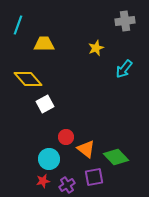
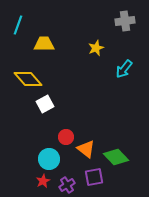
red star: rotated 16 degrees counterclockwise
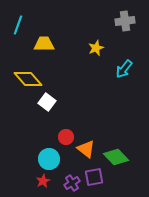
white square: moved 2 px right, 2 px up; rotated 24 degrees counterclockwise
purple cross: moved 5 px right, 2 px up
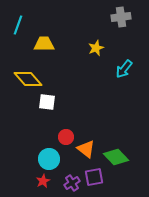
gray cross: moved 4 px left, 4 px up
white square: rotated 30 degrees counterclockwise
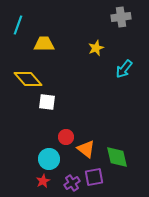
green diamond: moved 1 px right; rotated 30 degrees clockwise
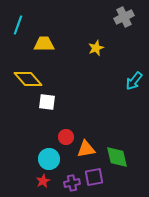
gray cross: moved 3 px right; rotated 18 degrees counterclockwise
cyan arrow: moved 10 px right, 12 px down
orange triangle: rotated 48 degrees counterclockwise
purple cross: rotated 21 degrees clockwise
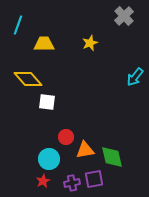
gray cross: moved 1 px up; rotated 18 degrees counterclockwise
yellow star: moved 6 px left, 5 px up
cyan arrow: moved 1 px right, 4 px up
orange triangle: moved 1 px left, 1 px down
green diamond: moved 5 px left
purple square: moved 2 px down
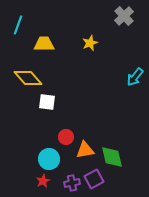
yellow diamond: moved 1 px up
purple square: rotated 18 degrees counterclockwise
